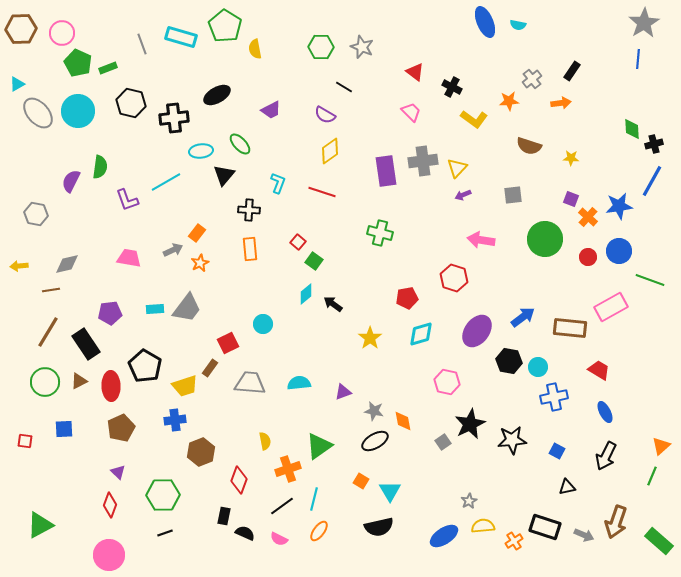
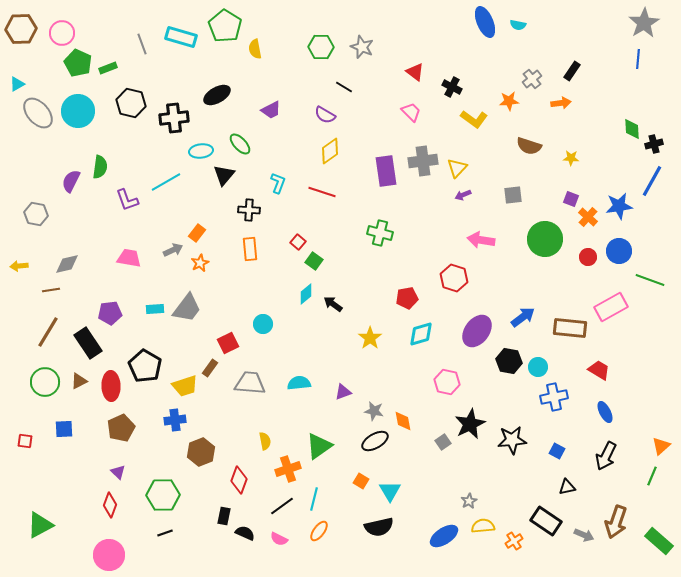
black rectangle at (86, 344): moved 2 px right, 1 px up
black rectangle at (545, 527): moved 1 px right, 6 px up; rotated 16 degrees clockwise
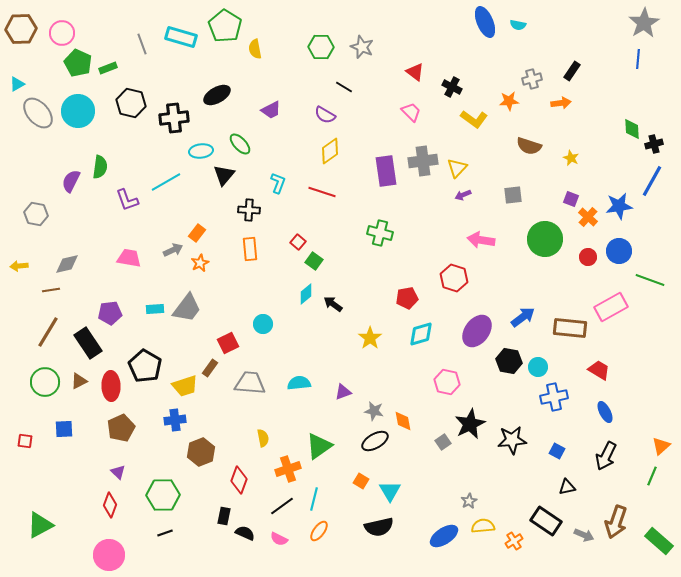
gray cross at (532, 79): rotated 24 degrees clockwise
yellow star at (571, 158): rotated 21 degrees clockwise
yellow semicircle at (265, 441): moved 2 px left, 3 px up
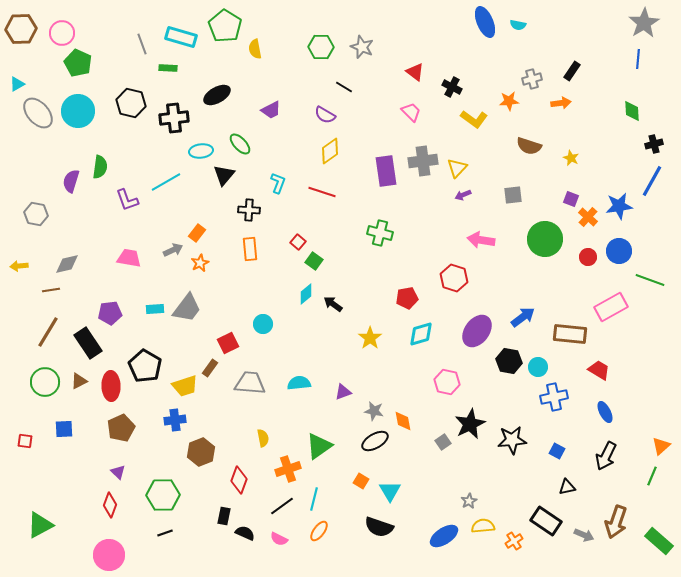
green rectangle at (108, 68): moved 60 px right; rotated 24 degrees clockwise
green diamond at (632, 129): moved 18 px up
purple semicircle at (71, 181): rotated 10 degrees counterclockwise
brown rectangle at (570, 328): moved 6 px down
black semicircle at (379, 527): rotated 32 degrees clockwise
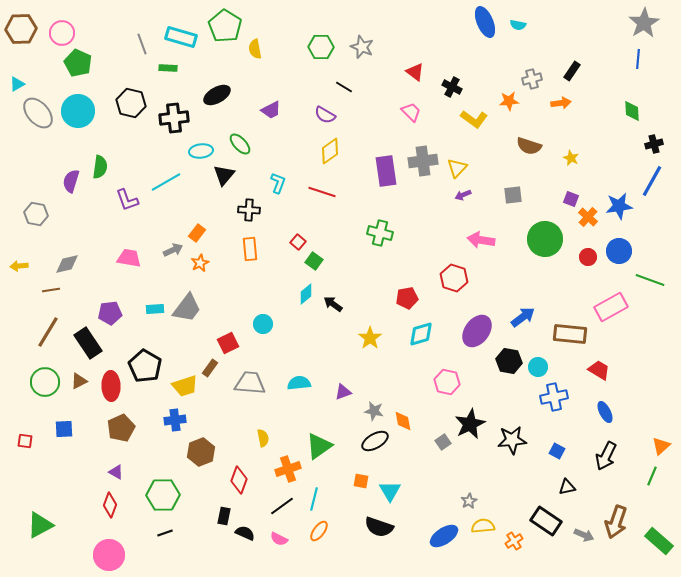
purple triangle at (118, 472): moved 2 px left; rotated 14 degrees counterclockwise
orange square at (361, 481): rotated 21 degrees counterclockwise
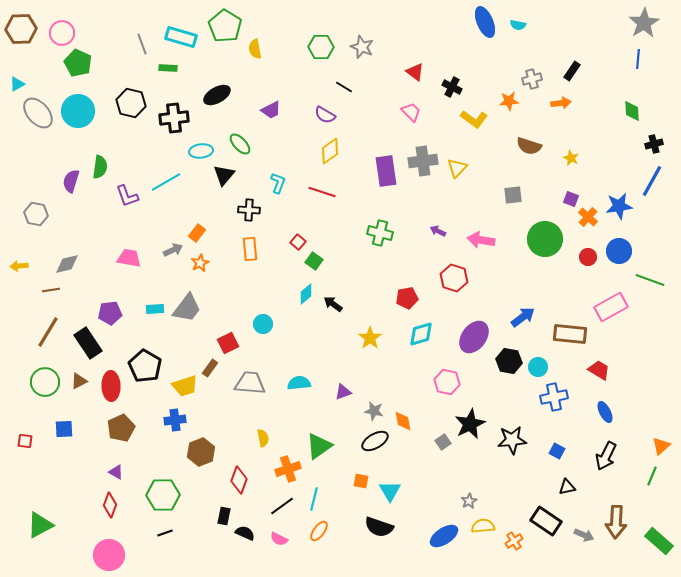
purple arrow at (463, 195): moved 25 px left, 36 px down; rotated 49 degrees clockwise
purple L-shape at (127, 200): moved 4 px up
purple ellipse at (477, 331): moved 3 px left, 6 px down
brown arrow at (616, 522): rotated 16 degrees counterclockwise
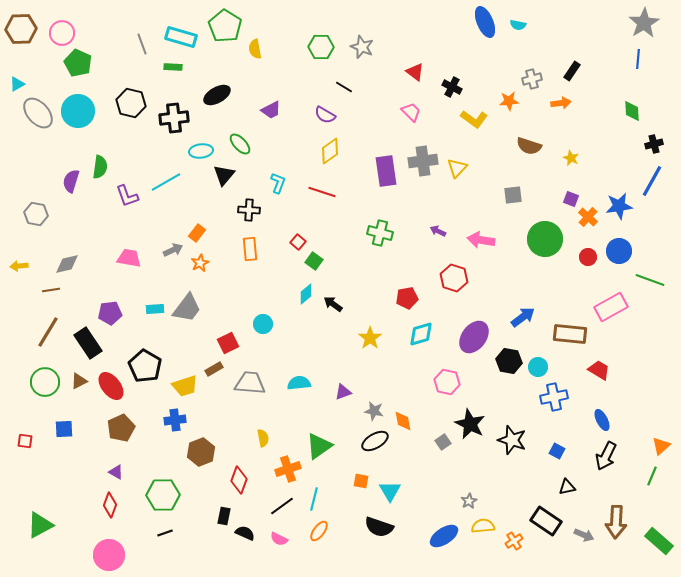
green rectangle at (168, 68): moved 5 px right, 1 px up
brown rectangle at (210, 368): moved 4 px right, 1 px down; rotated 24 degrees clockwise
red ellipse at (111, 386): rotated 36 degrees counterclockwise
blue ellipse at (605, 412): moved 3 px left, 8 px down
black star at (470, 424): rotated 20 degrees counterclockwise
black star at (512, 440): rotated 24 degrees clockwise
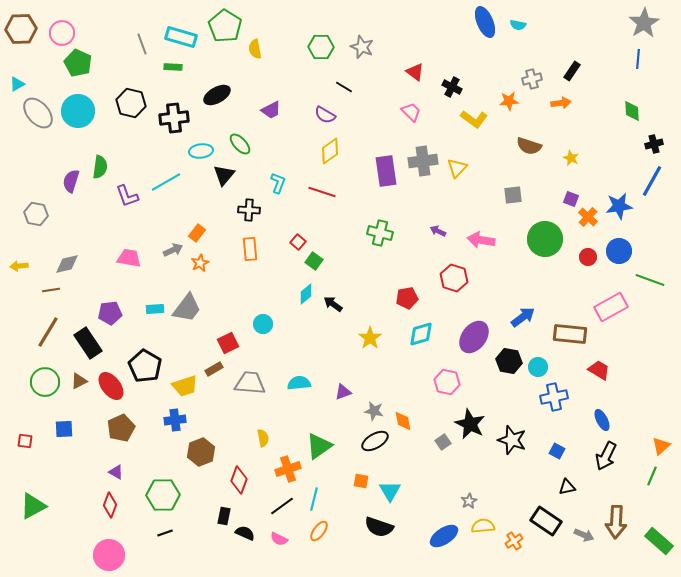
green triangle at (40, 525): moved 7 px left, 19 px up
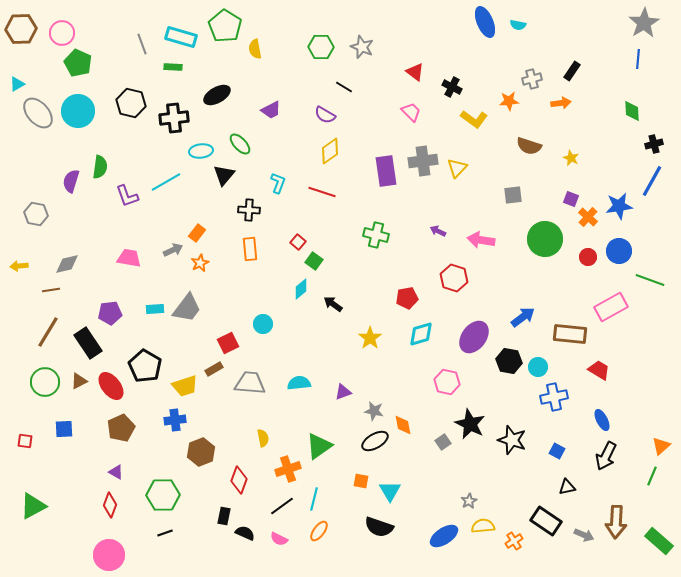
green cross at (380, 233): moved 4 px left, 2 px down
cyan diamond at (306, 294): moved 5 px left, 5 px up
orange diamond at (403, 421): moved 4 px down
